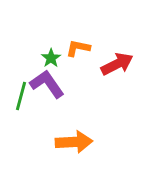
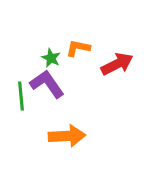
green star: rotated 12 degrees counterclockwise
green line: rotated 20 degrees counterclockwise
orange arrow: moved 7 px left, 6 px up
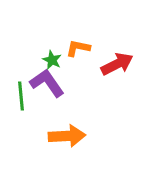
green star: moved 1 px right, 2 px down
purple L-shape: moved 1 px up
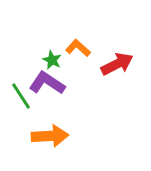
orange L-shape: rotated 30 degrees clockwise
purple L-shape: rotated 21 degrees counterclockwise
green line: rotated 28 degrees counterclockwise
orange arrow: moved 17 px left
